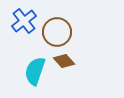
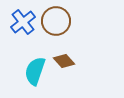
blue cross: moved 1 px left, 1 px down
brown circle: moved 1 px left, 11 px up
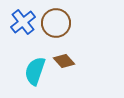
brown circle: moved 2 px down
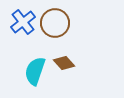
brown circle: moved 1 px left
brown diamond: moved 2 px down
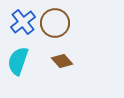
brown diamond: moved 2 px left, 2 px up
cyan semicircle: moved 17 px left, 10 px up
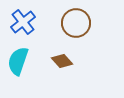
brown circle: moved 21 px right
